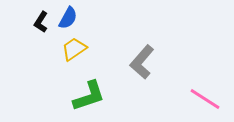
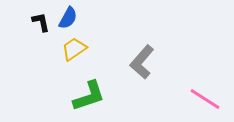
black L-shape: rotated 135 degrees clockwise
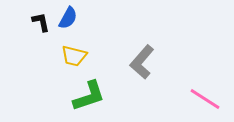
yellow trapezoid: moved 7 px down; rotated 132 degrees counterclockwise
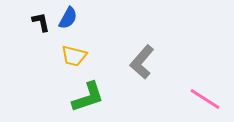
green L-shape: moved 1 px left, 1 px down
